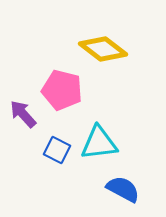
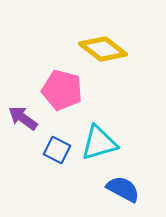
purple arrow: moved 4 px down; rotated 12 degrees counterclockwise
cyan triangle: rotated 9 degrees counterclockwise
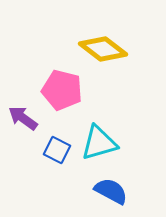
blue semicircle: moved 12 px left, 2 px down
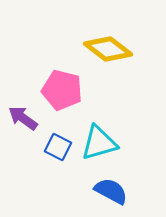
yellow diamond: moved 5 px right
blue square: moved 1 px right, 3 px up
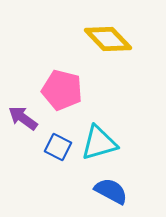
yellow diamond: moved 10 px up; rotated 9 degrees clockwise
